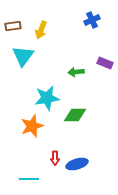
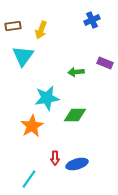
orange star: rotated 10 degrees counterclockwise
cyan line: rotated 54 degrees counterclockwise
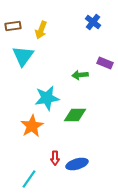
blue cross: moved 1 px right, 2 px down; rotated 28 degrees counterclockwise
green arrow: moved 4 px right, 3 px down
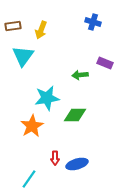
blue cross: rotated 21 degrees counterclockwise
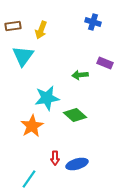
green diamond: rotated 40 degrees clockwise
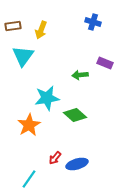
orange star: moved 3 px left, 1 px up
red arrow: rotated 40 degrees clockwise
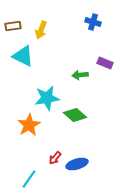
cyan triangle: rotated 40 degrees counterclockwise
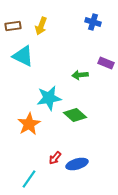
yellow arrow: moved 4 px up
purple rectangle: moved 1 px right
cyan star: moved 2 px right
orange star: moved 1 px up
